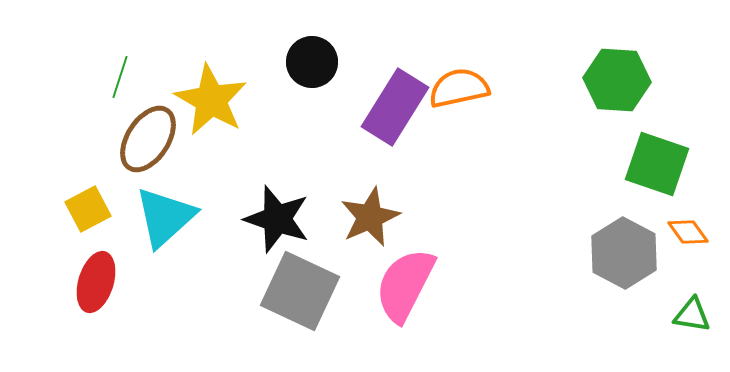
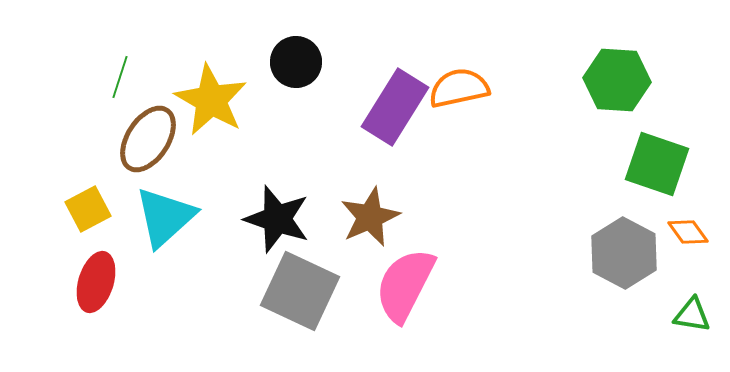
black circle: moved 16 px left
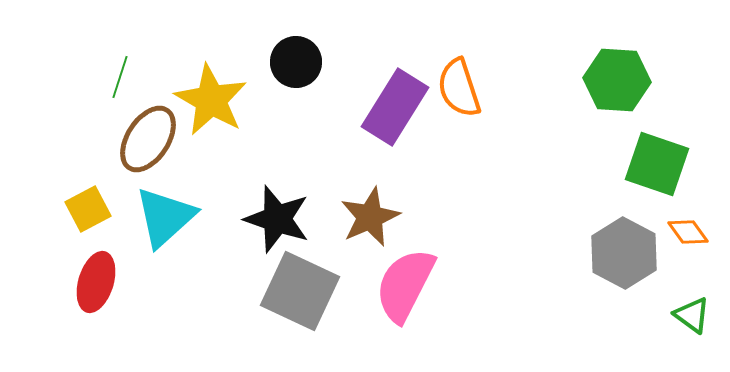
orange semicircle: rotated 96 degrees counterclockwise
green triangle: rotated 27 degrees clockwise
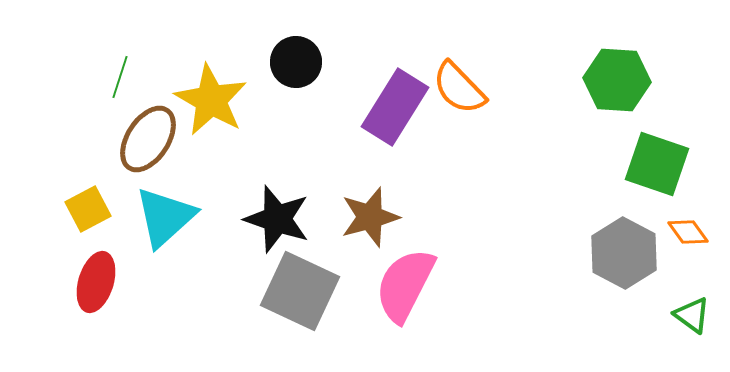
orange semicircle: rotated 26 degrees counterclockwise
brown star: rotated 8 degrees clockwise
